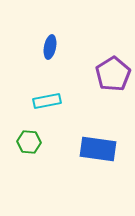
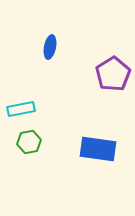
cyan rectangle: moved 26 px left, 8 px down
green hexagon: rotated 15 degrees counterclockwise
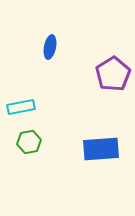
cyan rectangle: moved 2 px up
blue rectangle: moved 3 px right; rotated 12 degrees counterclockwise
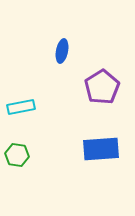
blue ellipse: moved 12 px right, 4 px down
purple pentagon: moved 11 px left, 13 px down
green hexagon: moved 12 px left, 13 px down; rotated 20 degrees clockwise
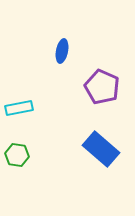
purple pentagon: rotated 16 degrees counterclockwise
cyan rectangle: moved 2 px left, 1 px down
blue rectangle: rotated 45 degrees clockwise
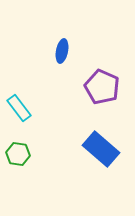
cyan rectangle: rotated 64 degrees clockwise
green hexagon: moved 1 px right, 1 px up
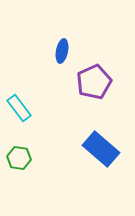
purple pentagon: moved 8 px left, 5 px up; rotated 24 degrees clockwise
green hexagon: moved 1 px right, 4 px down
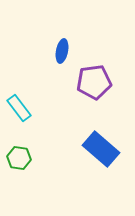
purple pentagon: rotated 16 degrees clockwise
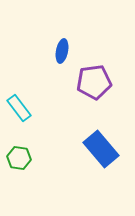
blue rectangle: rotated 9 degrees clockwise
